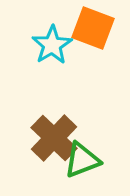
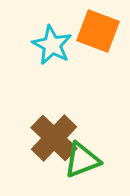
orange square: moved 5 px right, 3 px down
cyan star: rotated 12 degrees counterclockwise
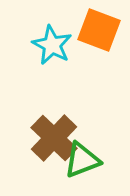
orange square: moved 1 px right, 1 px up
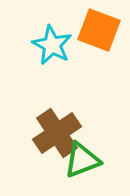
brown cross: moved 3 px right, 5 px up; rotated 12 degrees clockwise
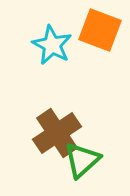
orange square: moved 1 px right
green triangle: rotated 21 degrees counterclockwise
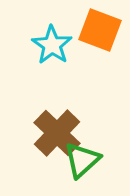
cyan star: rotated 6 degrees clockwise
brown cross: rotated 12 degrees counterclockwise
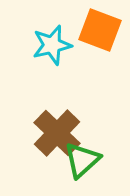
cyan star: rotated 24 degrees clockwise
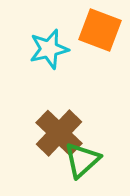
cyan star: moved 3 px left, 4 px down
brown cross: moved 2 px right
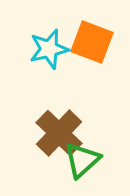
orange square: moved 8 px left, 12 px down
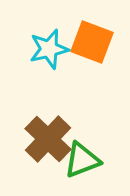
brown cross: moved 11 px left, 6 px down
green triangle: rotated 21 degrees clockwise
